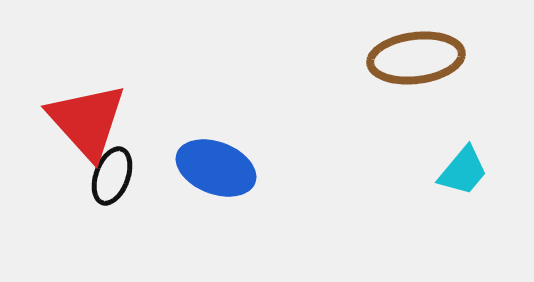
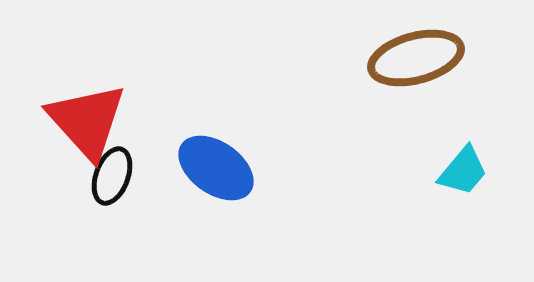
brown ellipse: rotated 8 degrees counterclockwise
blue ellipse: rotated 14 degrees clockwise
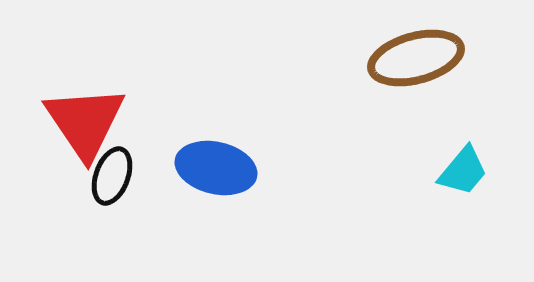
red triangle: moved 2 px left, 1 px down; rotated 8 degrees clockwise
blue ellipse: rotated 22 degrees counterclockwise
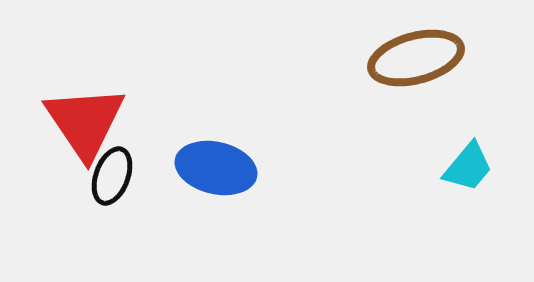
cyan trapezoid: moved 5 px right, 4 px up
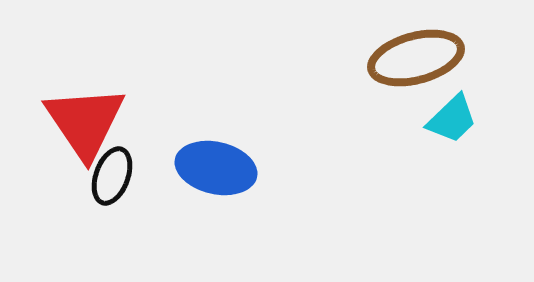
cyan trapezoid: moved 16 px left, 48 px up; rotated 6 degrees clockwise
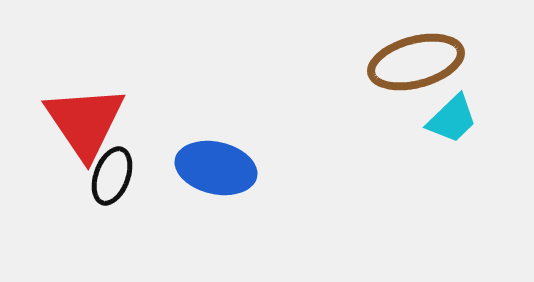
brown ellipse: moved 4 px down
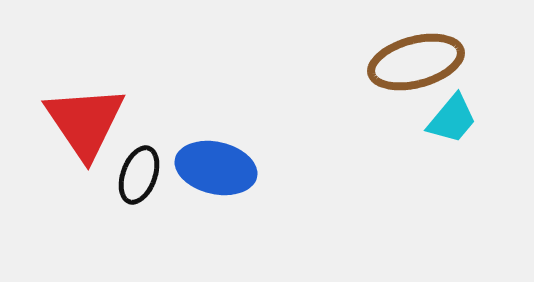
cyan trapezoid: rotated 6 degrees counterclockwise
black ellipse: moved 27 px right, 1 px up
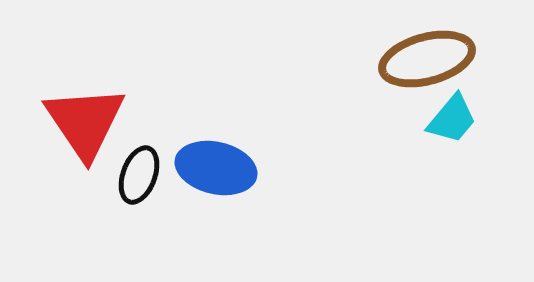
brown ellipse: moved 11 px right, 3 px up
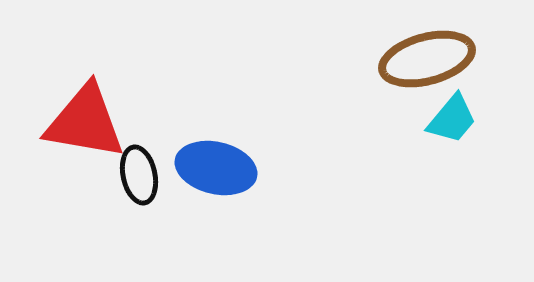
red triangle: rotated 46 degrees counterclockwise
black ellipse: rotated 32 degrees counterclockwise
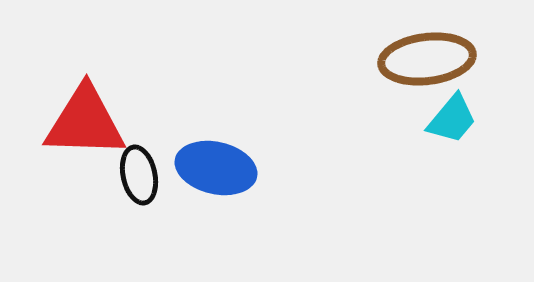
brown ellipse: rotated 8 degrees clockwise
red triangle: rotated 8 degrees counterclockwise
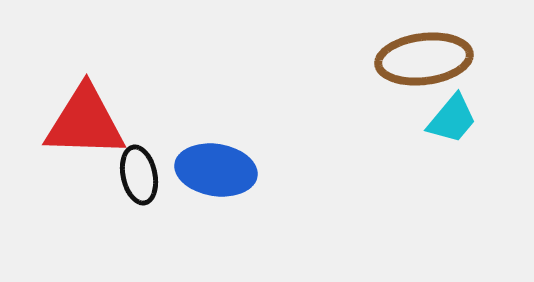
brown ellipse: moved 3 px left
blue ellipse: moved 2 px down; rotated 4 degrees counterclockwise
